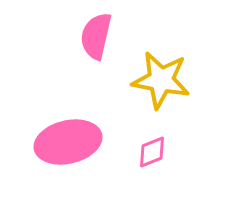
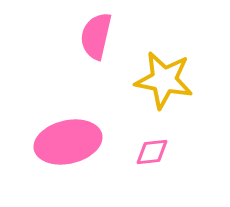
yellow star: moved 3 px right
pink diamond: rotated 16 degrees clockwise
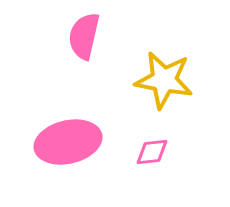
pink semicircle: moved 12 px left
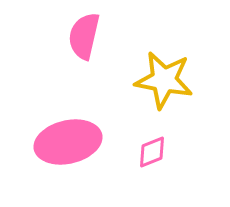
pink diamond: rotated 16 degrees counterclockwise
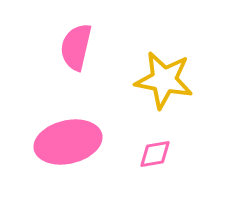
pink semicircle: moved 8 px left, 11 px down
pink diamond: moved 3 px right, 2 px down; rotated 12 degrees clockwise
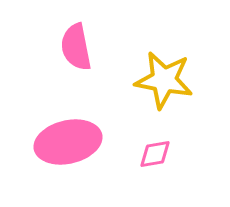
pink semicircle: rotated 24 degrees counterclockwise
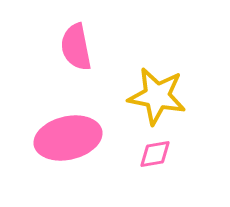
yellow star: moved 7 px left, 16 px down
pink ellipse: moved 4 px up
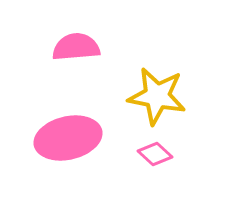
pink semicircle: rotated 96 degrees clockwise
pink diamond: rotated 52 degrees clockwise
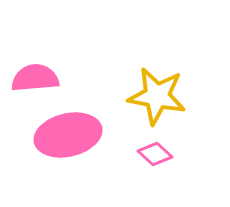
pink semicircle: moved 41 px left, 31 px down
pink ellipse: moved 3 px up
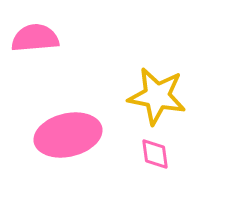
pink semicircle: moved 40 px up
pink diamond: rotated 40 degrees clockwise
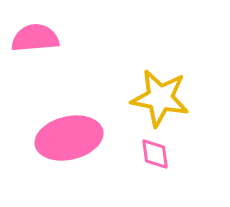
yellow star: moved 3 px right, 2 px down
pink ellipse: moved 1 px right, 3 px down
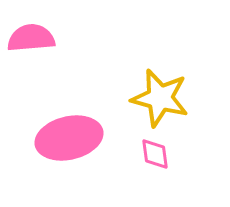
pink semicircle: moved 4 px left
yellow star: rotated 4 degrees clockwise
